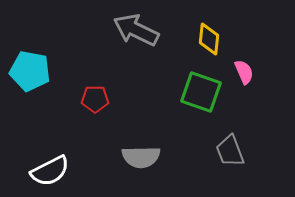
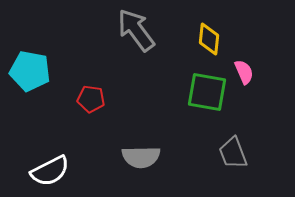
gray arrow: rotated 27 degrees clockwise
green square: moved 6 px right; rotated 9 degrees counterclockwise
red pentagon: moved 4 px left; rotated 8 degrees clockwise
gray trapezoid: moved 3 px right, 2 px down
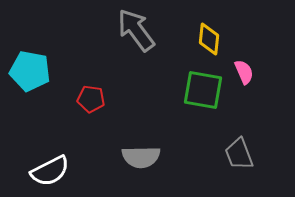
green square: moved 4 px left, 2 px up
gray trapezoid: moved 6 px right, 1 px down
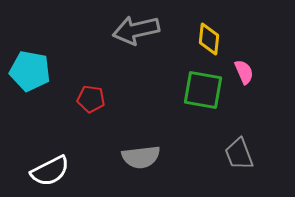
gray arrow: rotated 66 degrees counterclockwise
gray semicircle: rotated 6 degrees counterclockwise
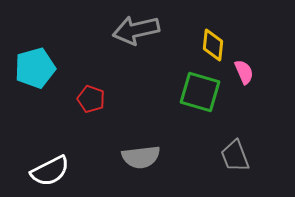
yellow diamond: moved 4 px right, 6 px down
cyan pentagon: moved 5 px right, 3 px up; rotated 27 degrees counterclockwise
green square: moved 3 px left, 2 px down; rotated 6 degrees clockwise
red pentagon: rotated 12 degrees clockwise
gray trapezoid: moved 4 px left, 2 px down
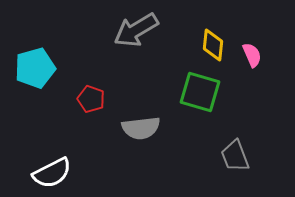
gray arrow: rotated 18 degrees counterclockwise
pink semicircle: moved 8 px right, 17 px up
gray semicircle: moved 29 px up
white semicircle: moved 2 px right, 2 px down
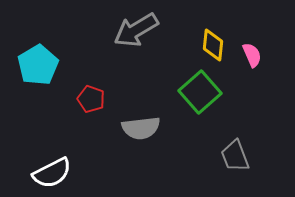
cyan pentagon: moved 3 px right, 3 px up; rotated 15 degrees counterclockwise
green square: rotated 33 degrees clockwise
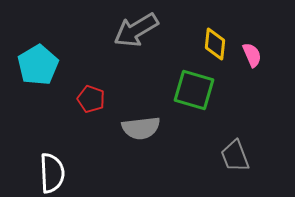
yellow diamond: moved 2 px right, 1 px up
green square: moved 6 px left, 2 px up; rotated 33 degrees counterclockwise
white semicircle: rotated 66 degrees counterclockwise
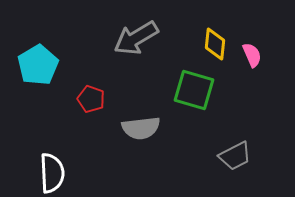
gray arrow: moved 8 px down
gray trapezoid: rotated 96 degrees counterclockwise
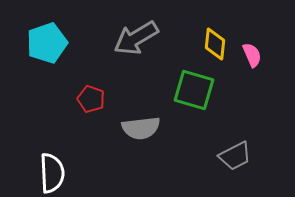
cyan pentagon: moved 9 px right, 22 px up; rotated 12 degrees clockwise
